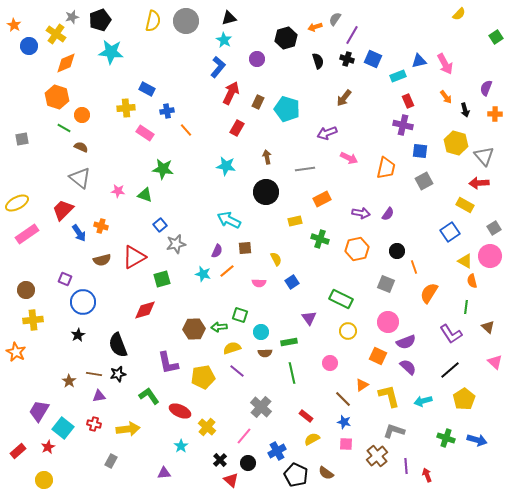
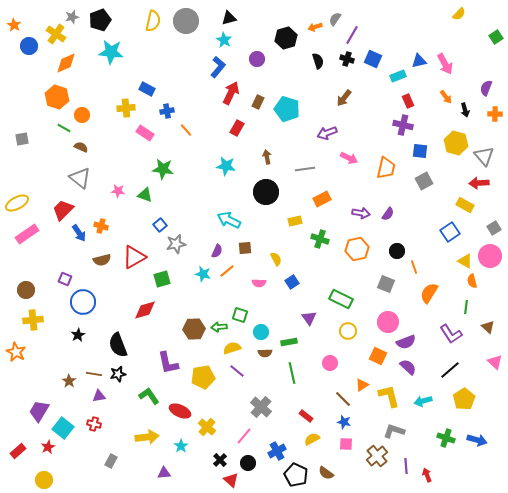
yellow arrow at (128, 429): moved 19 px right, 8 px down
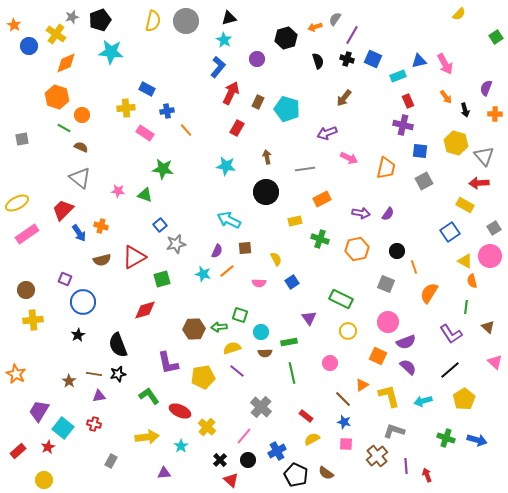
orange star at (16, 352): moved 22 px down
black circle at (248, 463): moved 3 px up
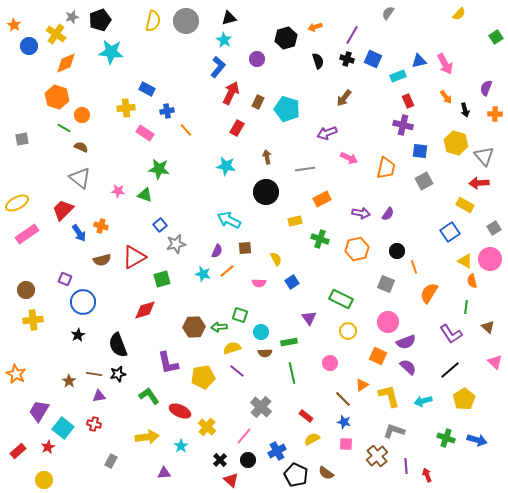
gray semicircle at (335, 19): moved 53 px right, 6 px up
green star at (163, 169): moved 4 px left
pink circle at (490, 256): moved 3 px down
brown hexagon at (194, 329): moved 2 px up
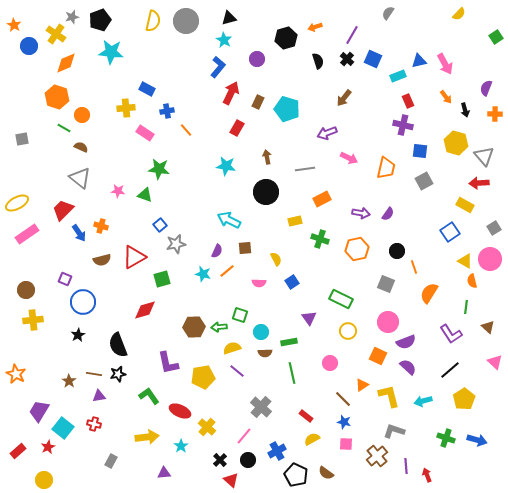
black cross at (347, 59): rotated 24 degrees clockwise
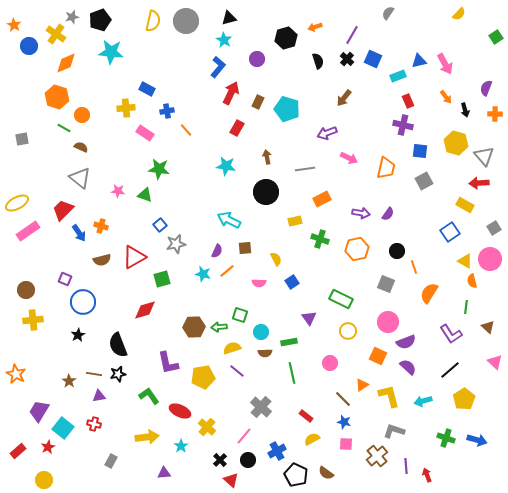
pink rectangle at (27, 234): moved 1 px right, 3 px up
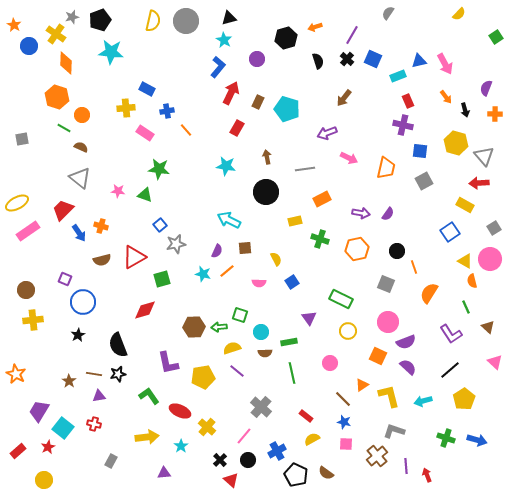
orange diamond at (66, 63): rotated 65 degrees counterclockwise
green line at (466, 307): rotated 32 degrees counterclockwise
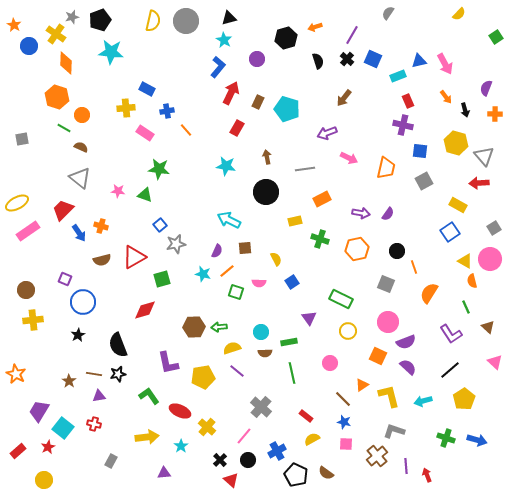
yellow rectangle at (465, 205): moved 7 px left
green square at (240, 315): moved 4 px left, 23 px up
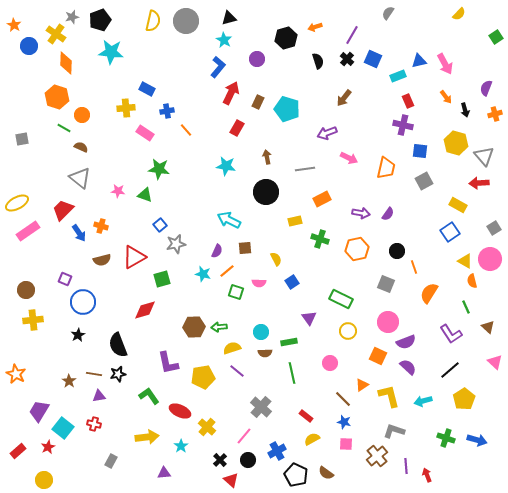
orange cross at (495, 114): rotated 16 degrees counterclockwise
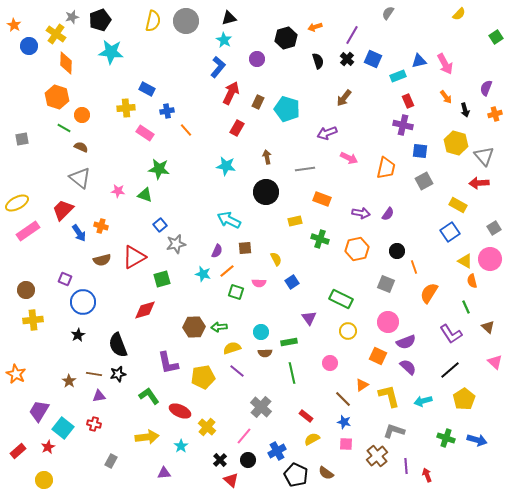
orange rectangle at (322, 199): rotated 48 degrees clockwise
